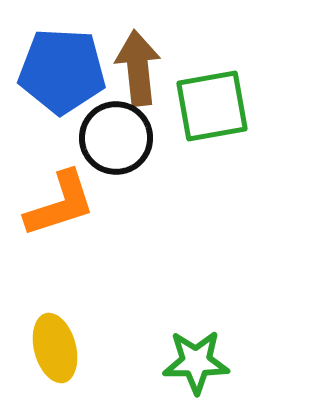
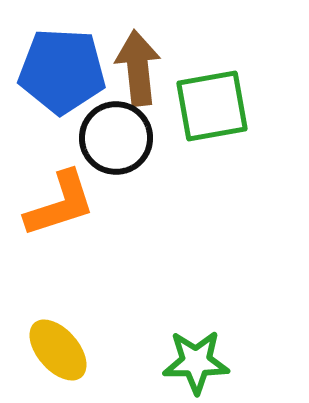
yellow ellipse: moved 3 px right, 2 px down; rotated 26 degrees counterclockwise
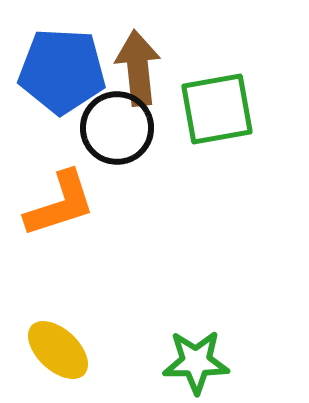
green square: moved 5 px right, 3 px down
black circle: moved 1 px right, 10 px up
yellow ellipse: rotated 6 degrees counterclockwise
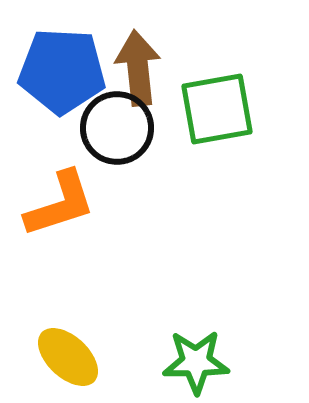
yellow ellipse: moved 10 px right, 7 px down
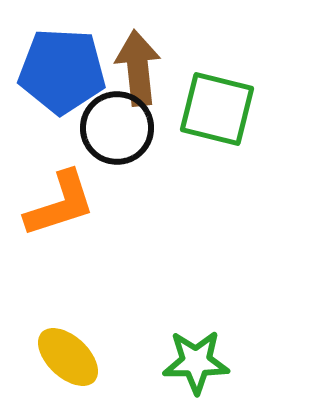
green square: rotated 24 degrees clockwise
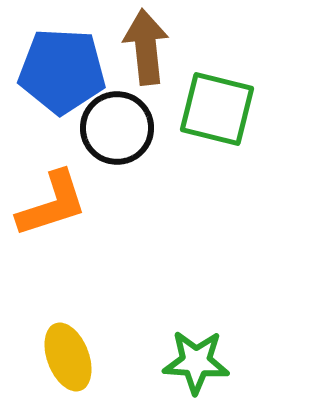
brown arrow: moved 8 px right, 21 px up
orange L-shape: moved 8 px left
yellow ellipse: rotated 26 degrees clockwise
green star: rotated 4 degrees clockwise
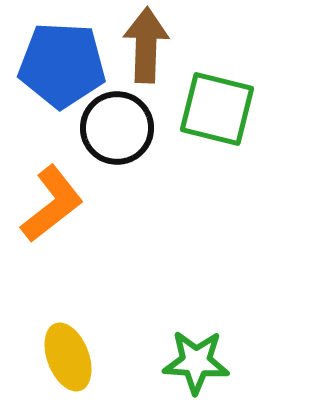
brown arrow: moved 2 px up; rotated 8 degrees clockwise
blue pentagon: moved 6 px up
orange L-shape: rotated 20 degrees counterclockwise
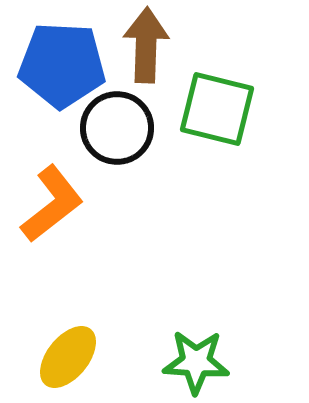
yellow ellipse: rotated 60 degrees clockwise
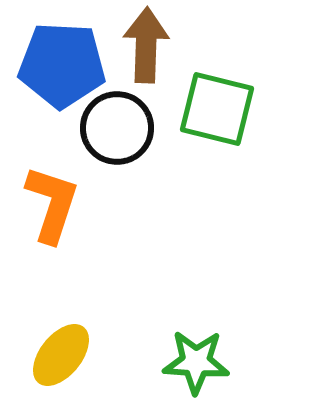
orange L-shape: rotated 34 degrees counterclockwise
yellow ellipse: moved 7 px left, 2 px up
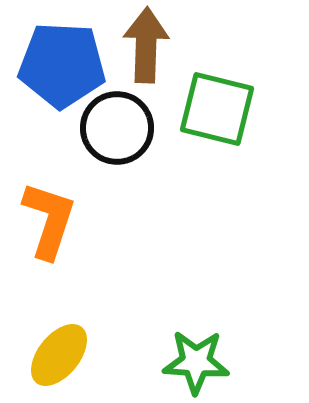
orange L-shape: moved 3 px left, 16 px down
yellow ellipse: moved 2 px left
